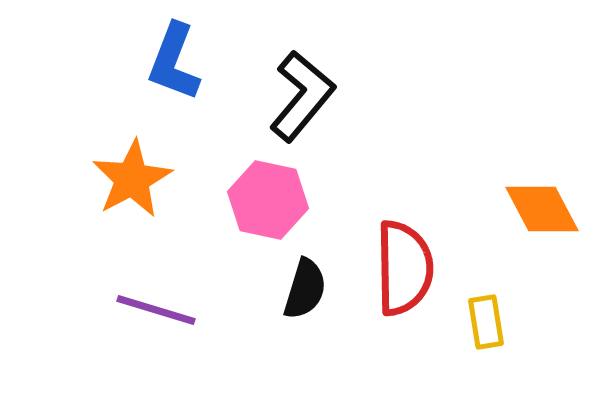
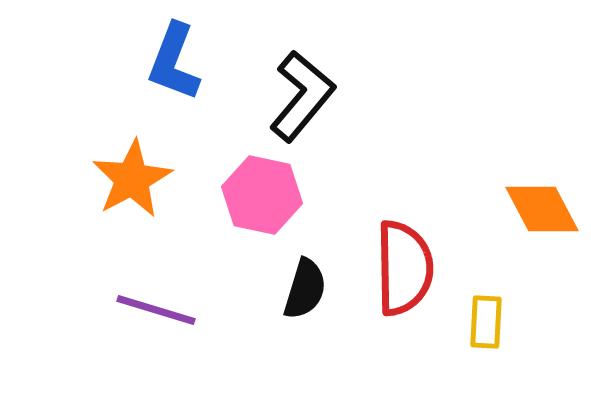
pink hexagon: moved 6 px left, 5 px up
yellow rectangle: rotated 12 degrees clockwise
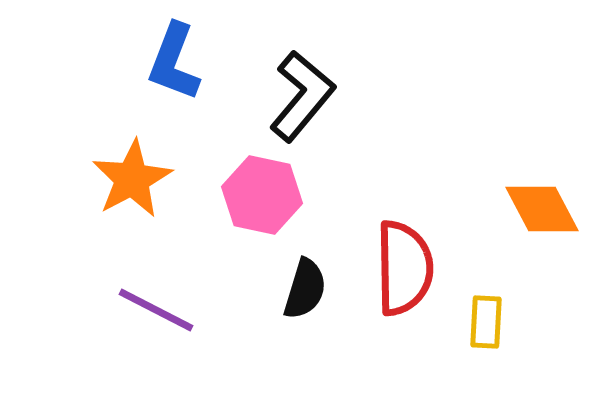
purple line: rotated 10 degrees clockwise
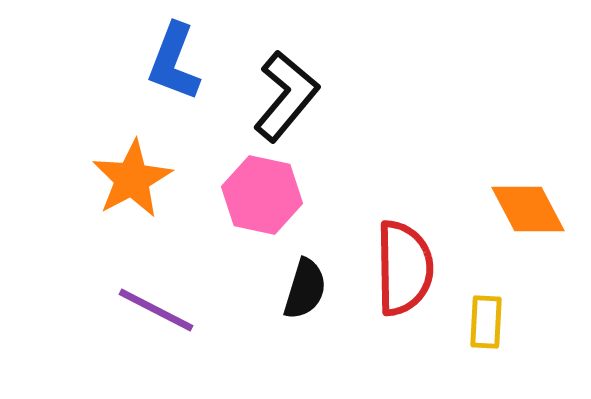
black L-shape: moved 16 px left
orange diamond: moved 14 px left
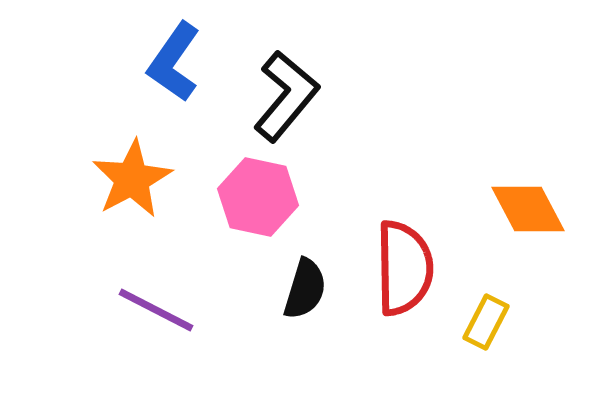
blue L-shape: rotated 14 degrees clockwise
pink hexagon: moved 4 px left, 2 px down
yellow rectangle: rotated 24 degrees clockwise
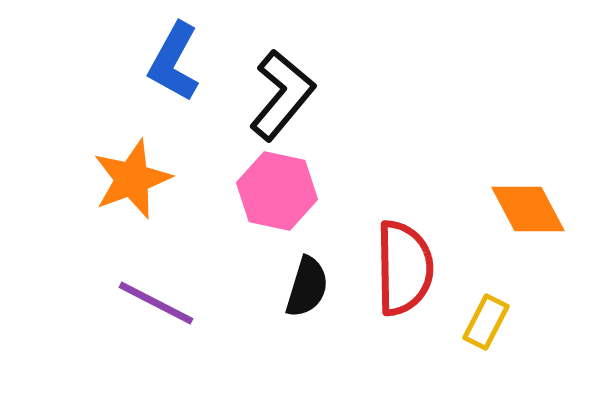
blue L-shape: rotated 6 degrees counterclockwise
black L-shape: moved 4 px left, 1 px up
orange star: rotated 8 degrees clockwise
pink hexagon: moved 19 px right, 6 px up
black semicircle: moved 2 px right, 2 px up
purple line: moved 7 px up
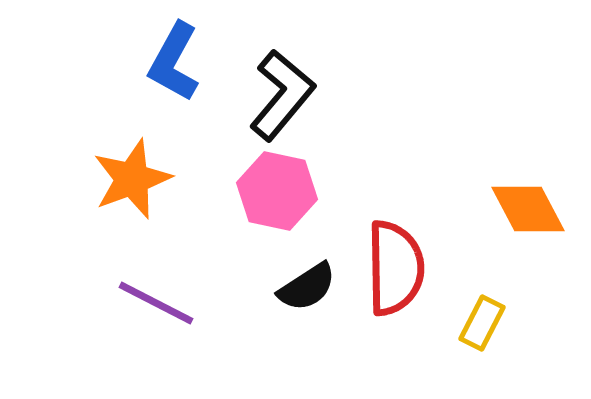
red semicircle: moved 9 px left
black semicircle: rotated 40 degrees clockwise
yellow rectangle: moved 4 px left, 1 px down
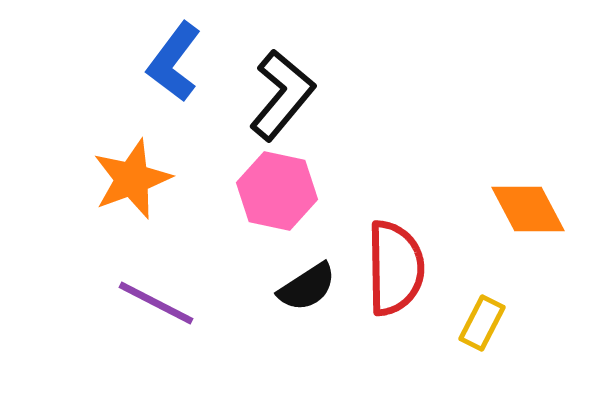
blue L-shape: rotated 8 degrees clockwise
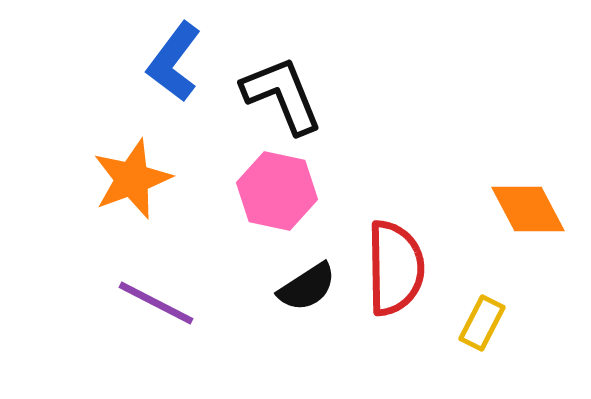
black L-shape: rotated 62 degrees counterclockwise
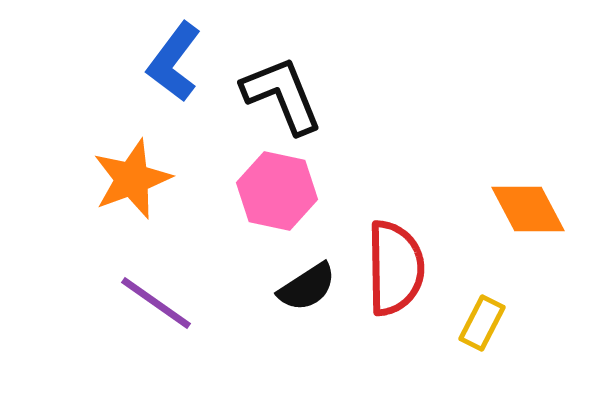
purple line: rotated 8 degrees clockwise
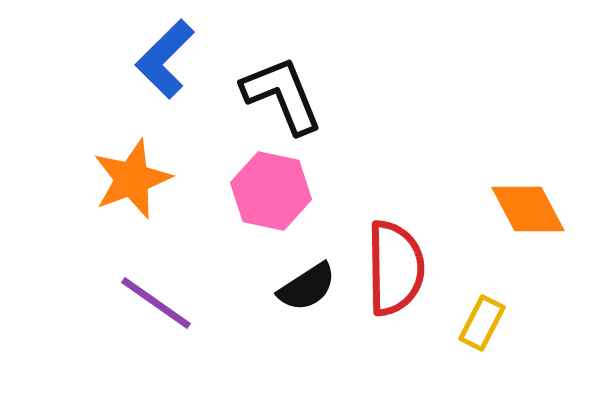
blue L-shape: moved 9 px left, 3 px up; rotated 8 degrees clockwise
pink hexagon: moved 6 px left
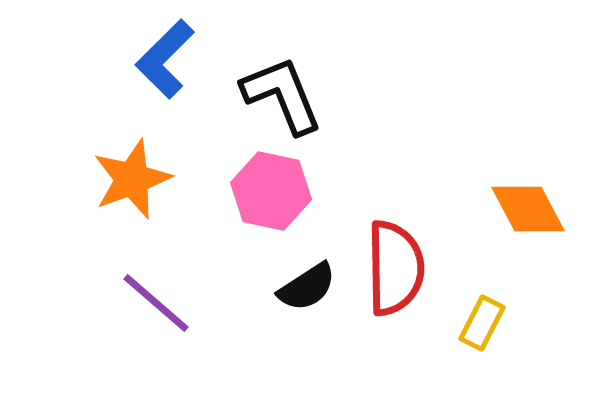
purple line: rotated 6 degrees clockwise
